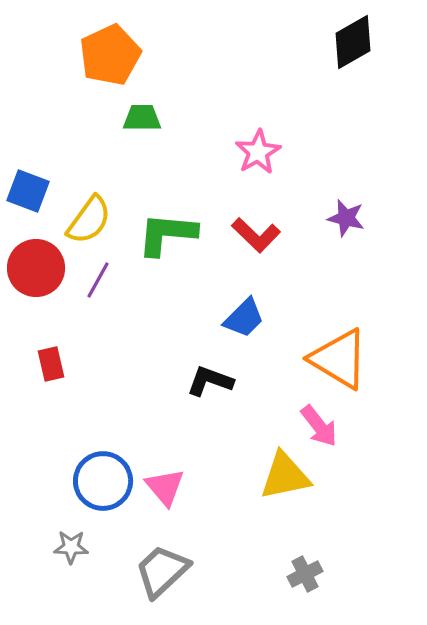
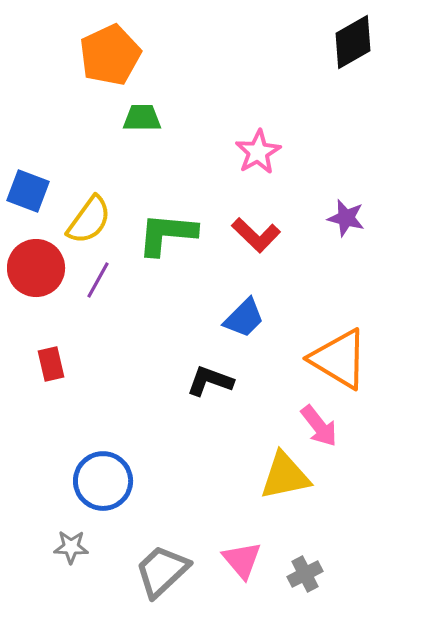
pink triangle: moved 77 px right, 73 px down
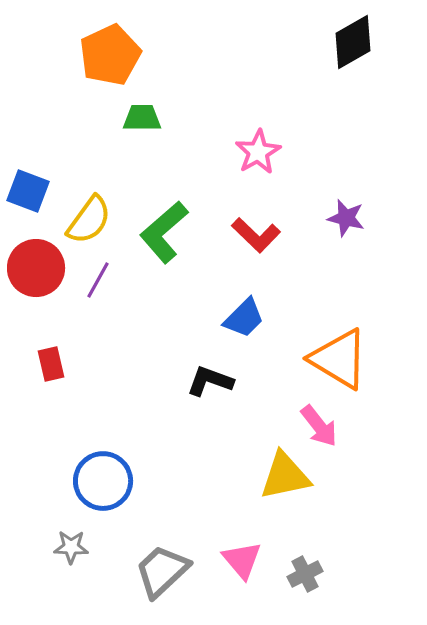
green L-shape: moved 3 px left, 2 px up; rotated 46 degrees counterclockwise
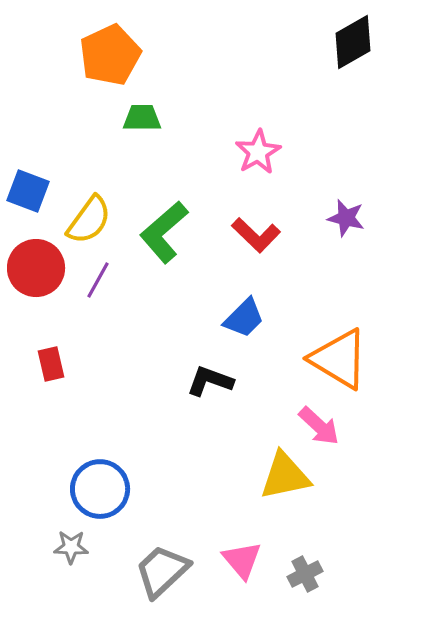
pink arrow: rotated 9 degrees counterclockwise
blue circle: moved 3 px left, 8 px down
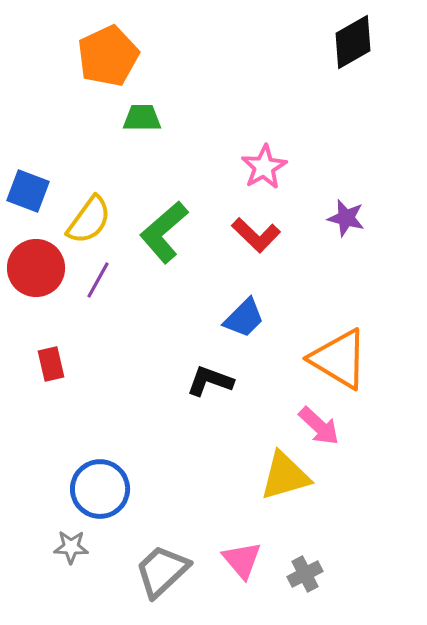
orange pentagon: moved 2 px left, 1 px down
pink star: moved 6 px right, 15 px down
yellow triangle: rotated 4 degrees counterclockwise
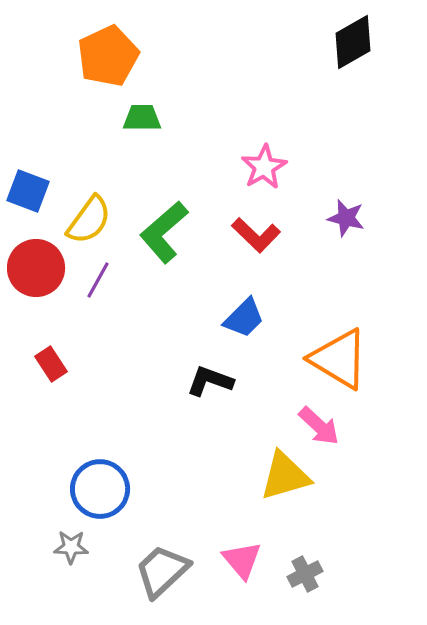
red rectangle: rotated 20 degrees counterclockwise
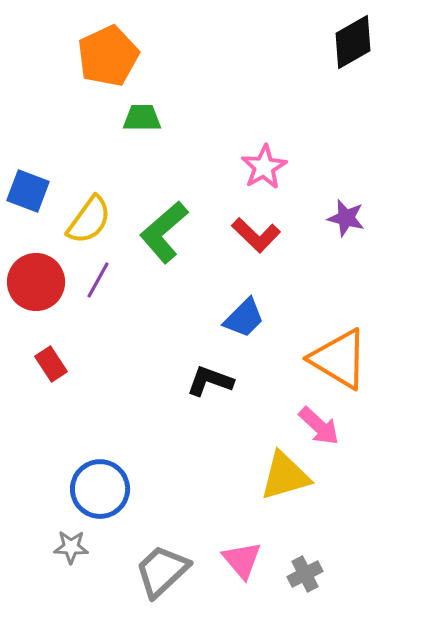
red circle: moved 14 px down
